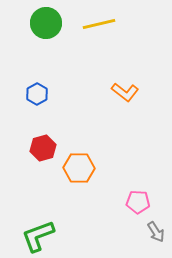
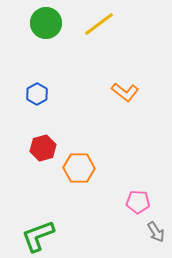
yellow line: rotated 24 degrees counterclockwise
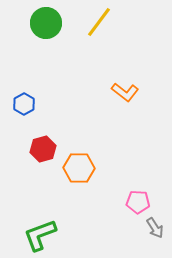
yellow line: moved 2 px up; rotated 16 degrees counterclockwise
blue hexagon: moved 13 px left, 10 px down
red hexagon: moved 1 px down
gray arrow: moved 1 px left, 4 px up
green L-shape: moved 2 px right, 1 px up
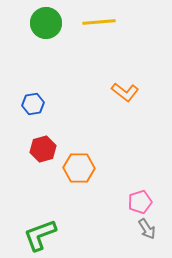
yellow line: rotated 48 degrees clockwise
blue hexagon: moved 9 px right; rotated 20 degrees clockwise
pink pentagon: moved 2 px right; rotated 20 degrees counterclockwise
gray arrow: moved 8 px left, 1 px down
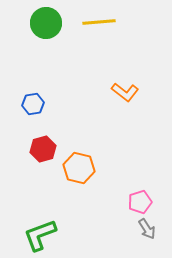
orange hexagon: rotated 12 degrees clockwise
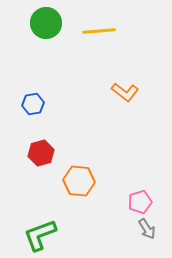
yellow line: moved 9 px down
red hexagon: moved 2 px left, 4 px down
orange hexagon: moved 13 px down; rotated 8 degrees counterclockwise
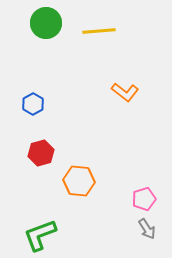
blue hexagon: rotated 20 degrees counterclockwise
pink pentagon: moved 4 px right, 3 px up
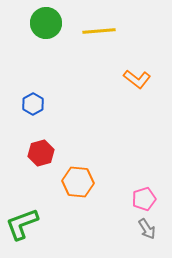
orange L-shape: moved 12 px right, 13 px up
orange hexagon: moved 1 px left, 1 px down
green L-shape: moved 18 px left, 11 px up
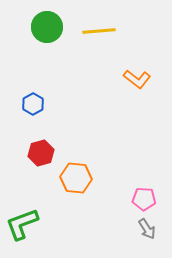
green circle: moved 1 px right, 4 px down
orange hexagon: moved 2 px left, 4 px up
pink pentagon: rotated 20 degrees clockwise
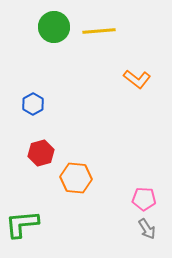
green circle: moved 7 px right
green L-shape: rotated 15 degrees clockwise
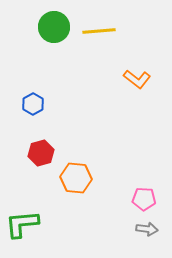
gray arrow: rotated 50 degrees counterclockwise
